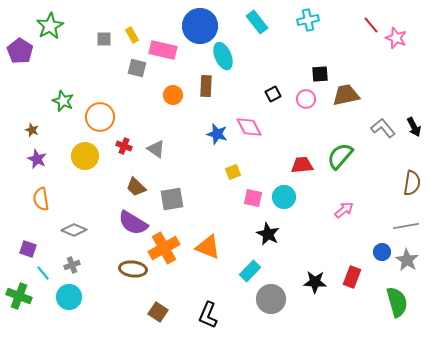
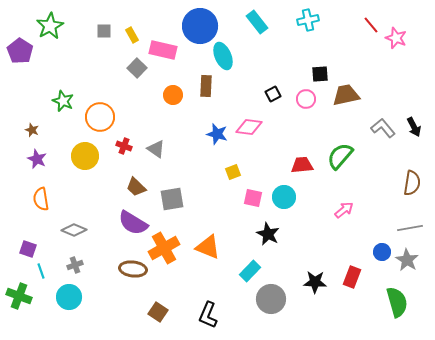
gray square at (104, 39): moved 8 px up
gray square at (137, 68): rotated 30 degrees clockwise
pink diamond at (249, 127): rotated 56 degrees counterclockwise
gray line at (406, 226): moved 4 px right, 2 px down
gray cross at (72, 265): moved 3 px right
cyan line at (43, 273): moved 2 px left, 2 px up; rotated 21 degrees clockwise
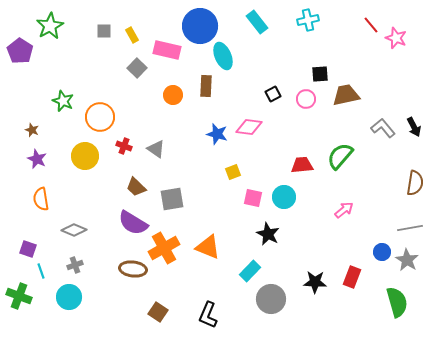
pink rectangle at (163, 50): moved 4 px right
brown semicircle at (412, 183): moved 3 px right
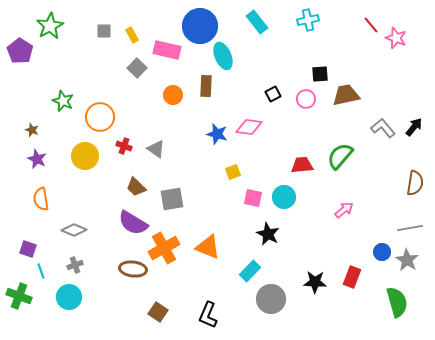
black arrow at (414, 127): rotated 114 degrees counterclockwise
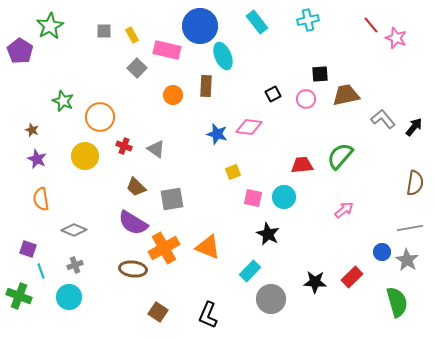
gray L-shape at (383, 128): moved 9 px up
red rectangle at (352, 277): rotated 25 degrees clockwise
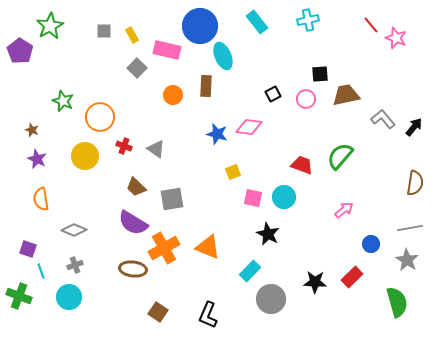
red trapezoid at (302, 165): rotated 25 degrees clockwise
blue circle at (382, 252): moved 11 px left, 8 px up
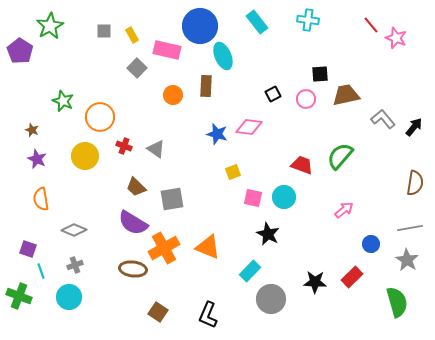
cyan cross at (308, 20): rotated 20 degrees clockwise
